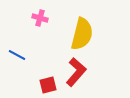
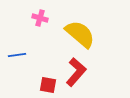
yellow semicircle: moved 2 px left; rotated 64 degrees counterclockwise
blue line: rotated 36 degrees counterclockwise
red square: rotated 24 degrees clockwise
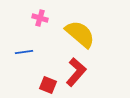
blue line: moved 7 px right, 3 px up
red square: rotated 12 degrees clockwise
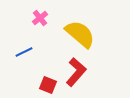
pink cross: rotated 35 degrees clockwise
blue line: rotated 18 degrees counterclockwise
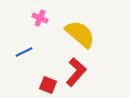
pink cross: rotated 28 degrees counterclockwise
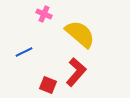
pink cross: moved 4 px right, 4 px up
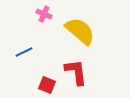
yellow semicircle: moved 3 px up
red L-shape: rotated 48 degrees counterclockwise
red square: moved 1 px left
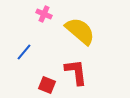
blue line: rotated 24 degrees counterclockwise
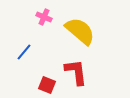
pink cross: moved 3 px down
